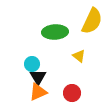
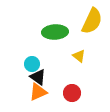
black triangle: rotated 24 degrees counterclockwise
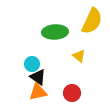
orange triangle: rotated 12 degrees clockwise
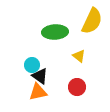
cyan circle: moved 1 px down
black triangle: moved 2 px right, 1 px up
red circle: moved 5 px right, 6 px up
